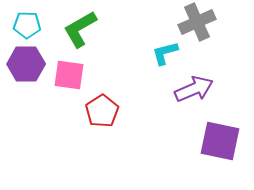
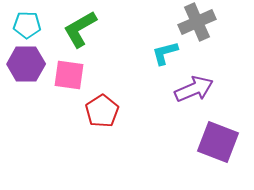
purple square: moved 2 px left, 1 px down; rotated 9 degrees clockwise
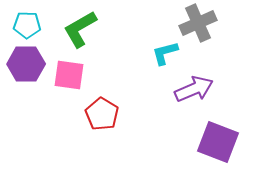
gray cross: moved 1 px right, 1 px down
red pentagon: moved 3 px down; rotated 8 degrees counterclockwise
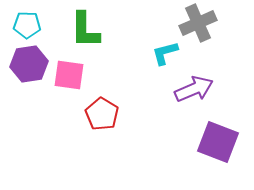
green L-shape: moved 5 px right, 1 px down; rotated 60 degrees counterclockwise
purple hexagon: moved 3 px right; rotated 9 degrees counterclockwise
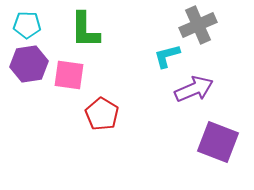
gray cross: moved 2 px down
cyan L-shape: moved 2 px right, 3 px down
